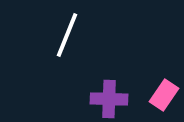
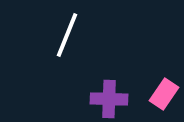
pink rectangle: moved 1 px up
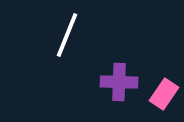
purple cross: moved 10 px right, 17 px up
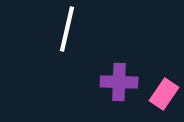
white line: moved 6 px up; rotated 9 degrees counterclockwise
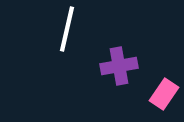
purple cross: moved 16 px up; rotated 12 degrees counterclockwise
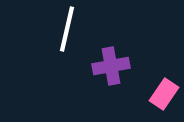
purple cross: moved 8 px left
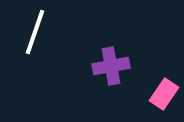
white line: moved 32 px left, 3 px down; rotated 6 degrees clockwise
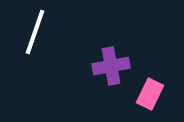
pink rectangle: moved 14 px left; rotated 8 degrees counterclockwise
